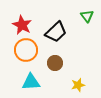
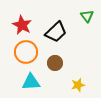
orange circle: moved 2 px down
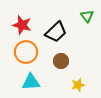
red star: rotated 12 degrees counterclockwise
brown circle: moved 6 px right, 2 px up
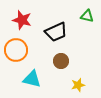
green triangle: rotated 40 degrees counterclockwise
red star: moved 5 px up
black trapezoid: rotated 20 degrees clockwise
orange circle: moved 10 px left, 2 px up
cyan triangle: moved 1 px right, 3 px up; rotated 18 degrees clockwise
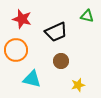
red star: moved 1 px up
